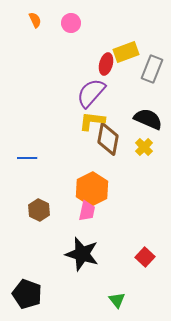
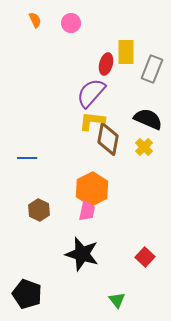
yellow rectangle: rotated 70 degrees counterclockwise
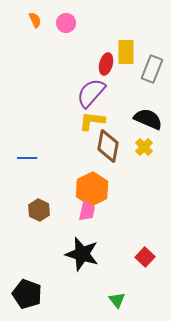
pink circle: moved 5 px left
brown diamond: moved 7 px down
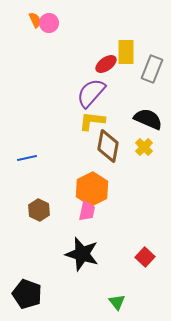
pink circle: moved 17 px left
red ellipse: rotated 40 degrees clockwise
blue line: rotated 12 degrees counterclockwise
green triangle: moved 2 px down
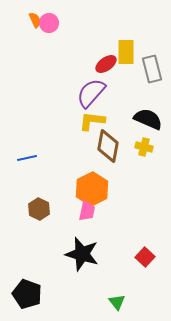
gray rectangle: rotated 36 degrees counterclockwise
yellow cross: rotated 30 degrees counterclockwise
brown hexagon: moved 1 px up
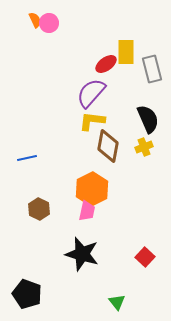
black semicircle: rotated 44 degrees clockwise
yellow cross: rotated 36 degrees counterclockwise
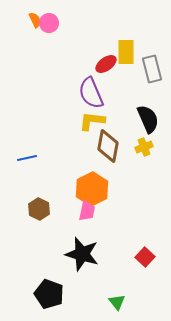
purple semicircle: rotated 64 degrees counterclockwise
black pentagon: moved 22 px right
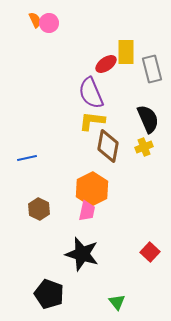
red square: moved 5 px right, 5 px up
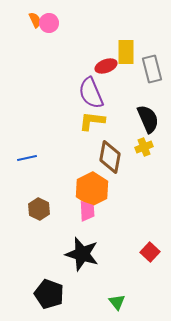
red ellipse: moved 2 px down; rotated 15 degrees clockwise
brown diamond: moved 2 px right, 11 px down
pink trapezoid: rotated 15 degrees counterclockwise
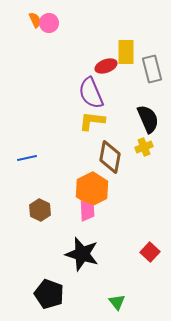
brown hexagon: moved 1 px right, 1 px down
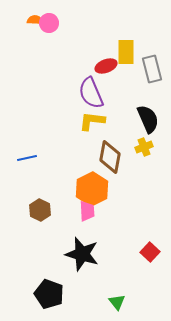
orange semicircle: rotated 63 degrees counterclockwise
